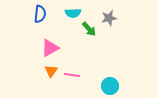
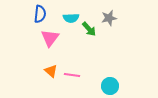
cyan semicircle: moved 2 px left, 5 px down
pink triangle: moved 10 px up; rotated 24 degrees counterclockwise
orange triangle: rotated 24 degrees counterclockwise
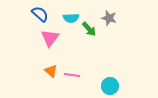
blue semicircle: rotated 54 degrees counterclockwise
gray star: rotated 28 degrees clockwise
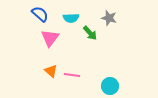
green arrow: moved 1 px right, 4 px down
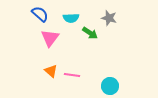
green arrow: rotated 14 degrees counterclockwise
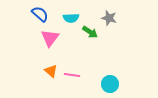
green arrow: moved 1 px up
cyan circle: moved 2 px up
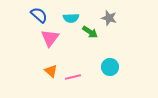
blue semicircle: moved 1 px left, 1 px down
pink line: moved 1 px right, 2 px down; rotated 21 degrees counterclockwise
cyan circle: moved 17 px up
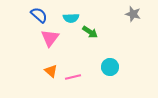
gray star: moved 24 px right, 4 px up
